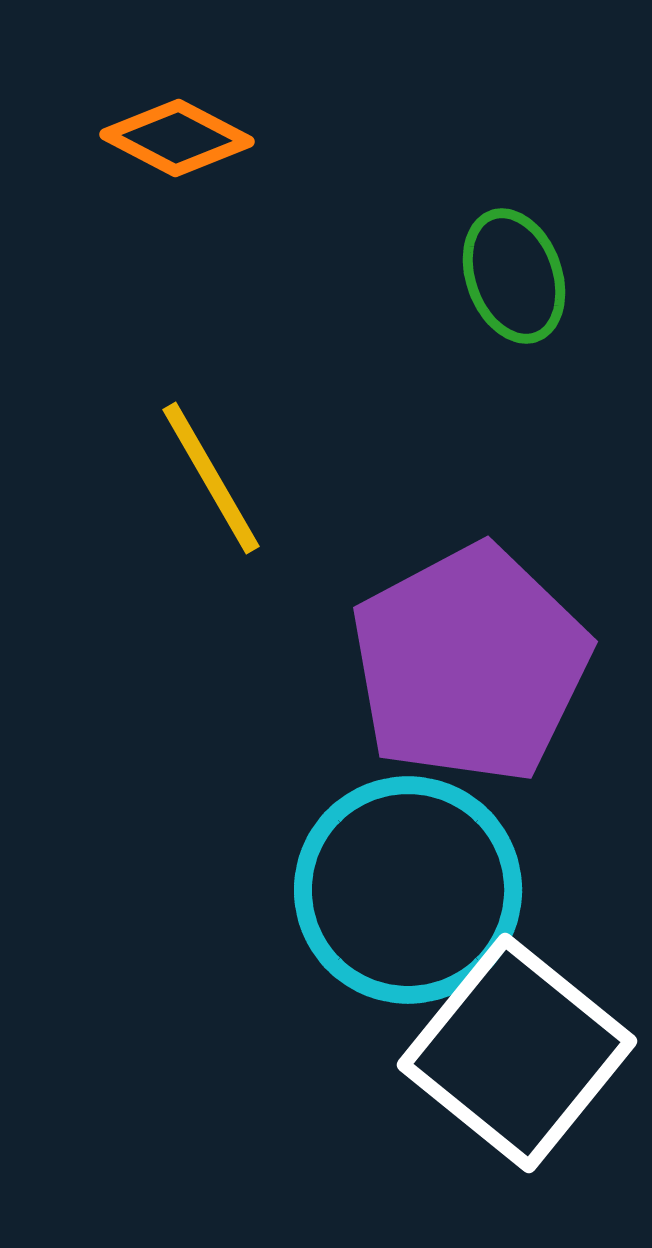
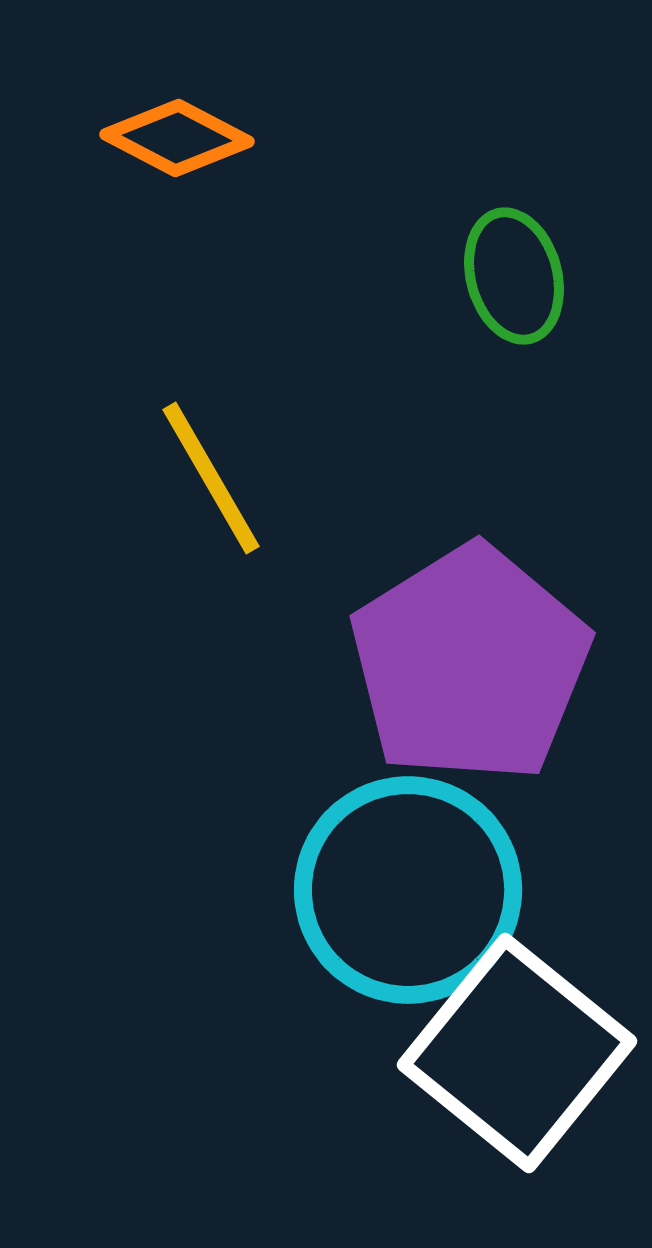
green ellipse: rotated 5 degrees clockwise
purple pentagon: rotated 4 degrees counterclockwise
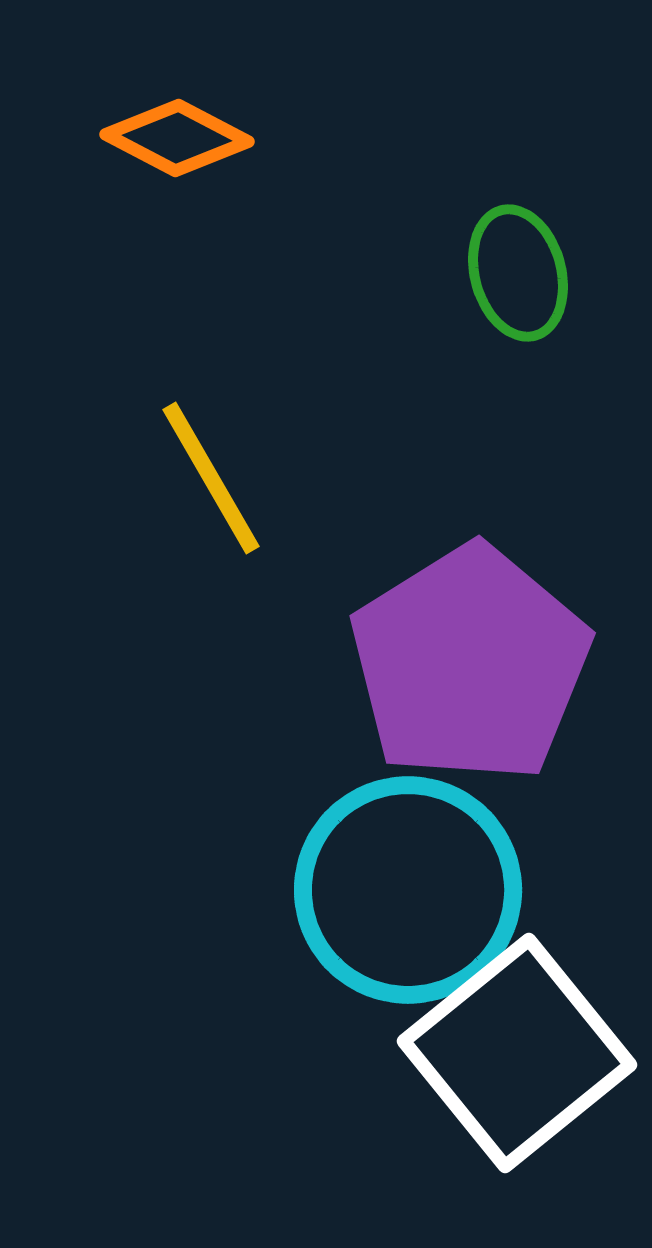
green ellipse: moved 4 px right, 3 px up
white square: rotated 12 degrees clockwise
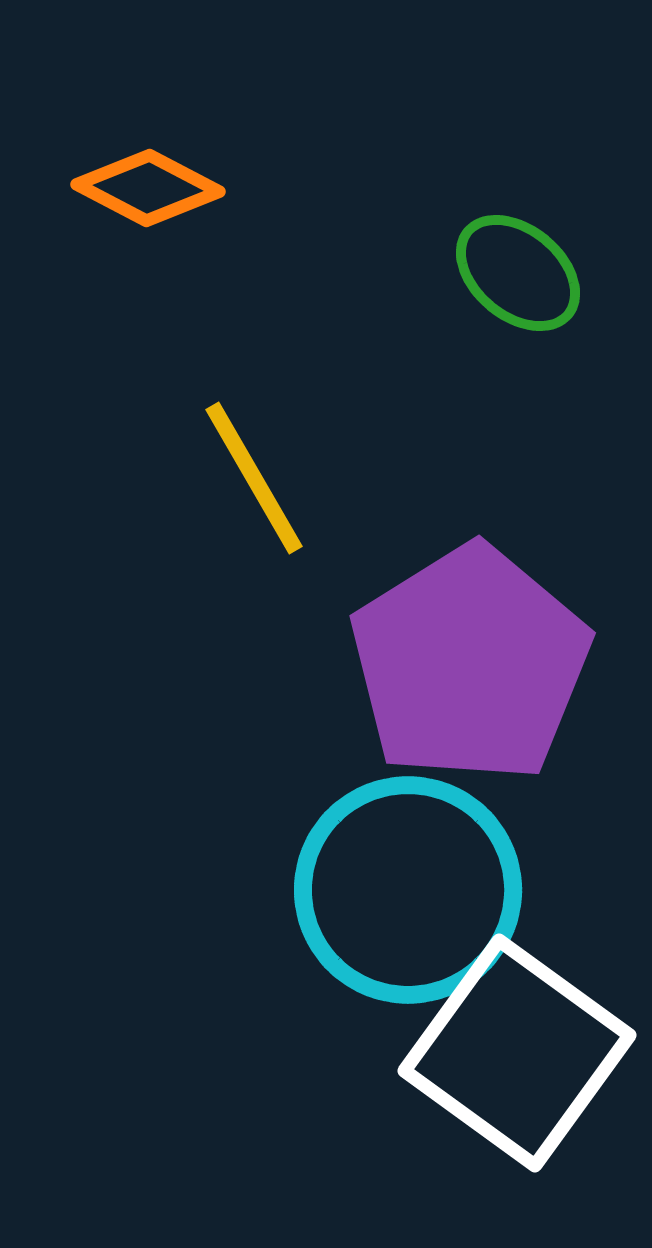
orange diamond: moved 29 px left, 50 px down
green ellipse: rotated 35 degrees counterclockwise
yellow line: moved 43 px right
white square: rotated 15 degrees counterclockwise
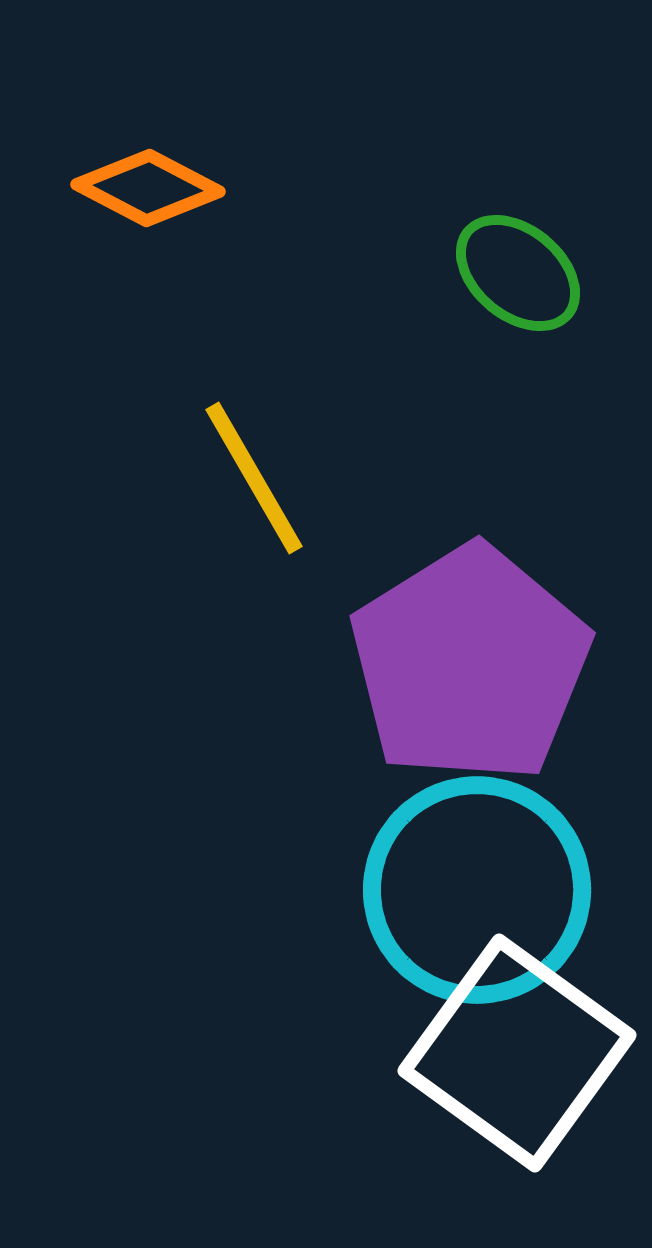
cyan circle: moved 69 px right
